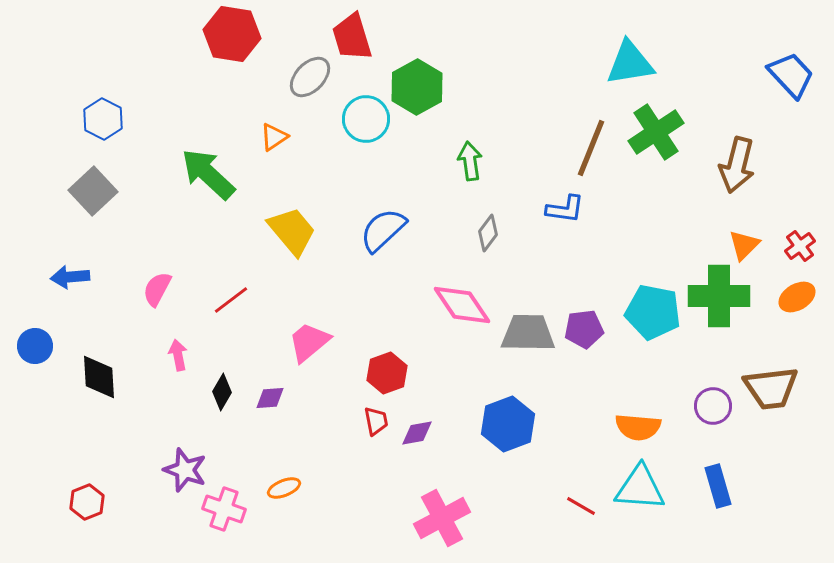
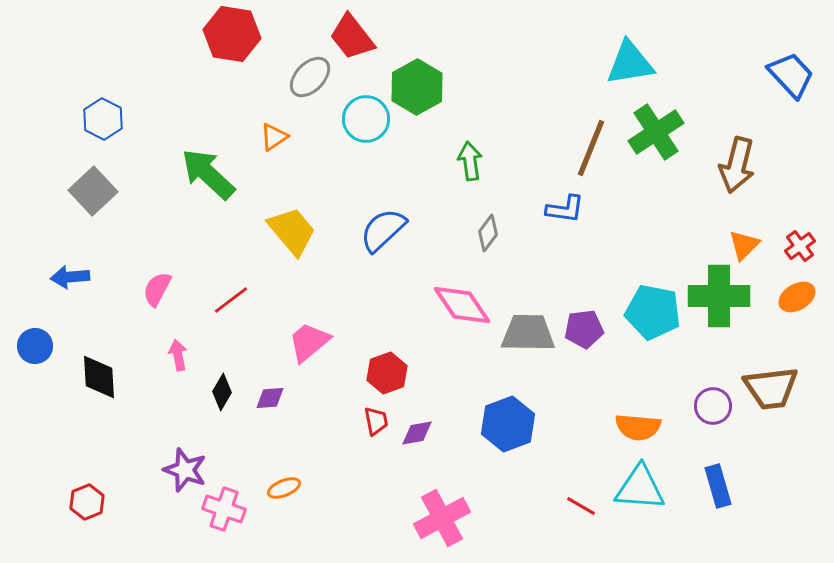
red trapezoid at (352, 37): rotated 21 degrees counterclockwise
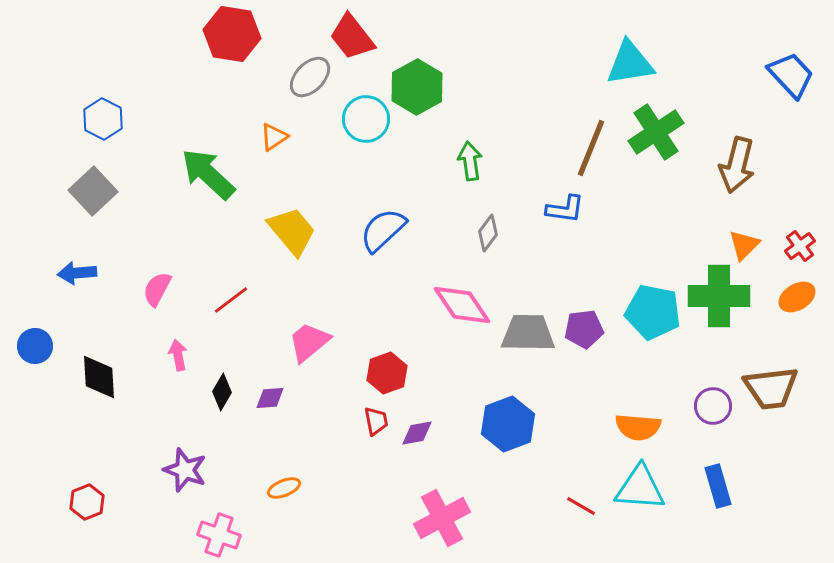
blue arrow at (70, 277): moved 7 px right, 4 px up
pink cross at (224, 509): moved 5 px left, 26 px down
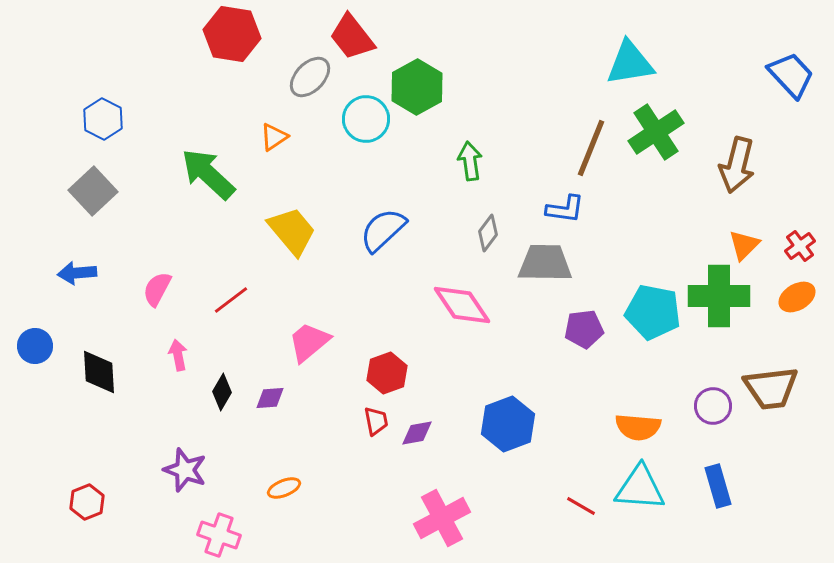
gray trapezoid at (528, 333): moved 17 px right, 70 px up
black diamond at (99, 377): moved 5 px up
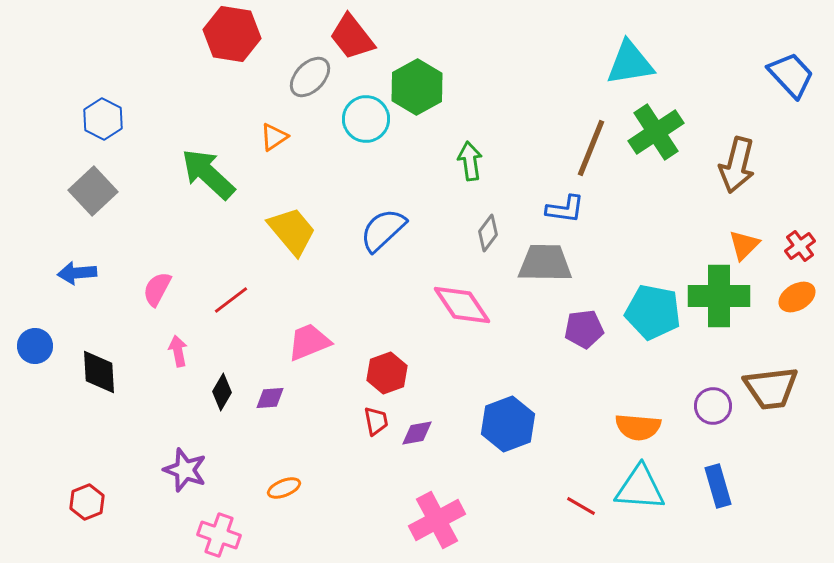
pink trapezoid at (309, 342): rotated 18 degrees clockwise
pink arrow at (178, 355): moved 4 px up
pink cross at (442, 518): moved 5 px left, 2 px down
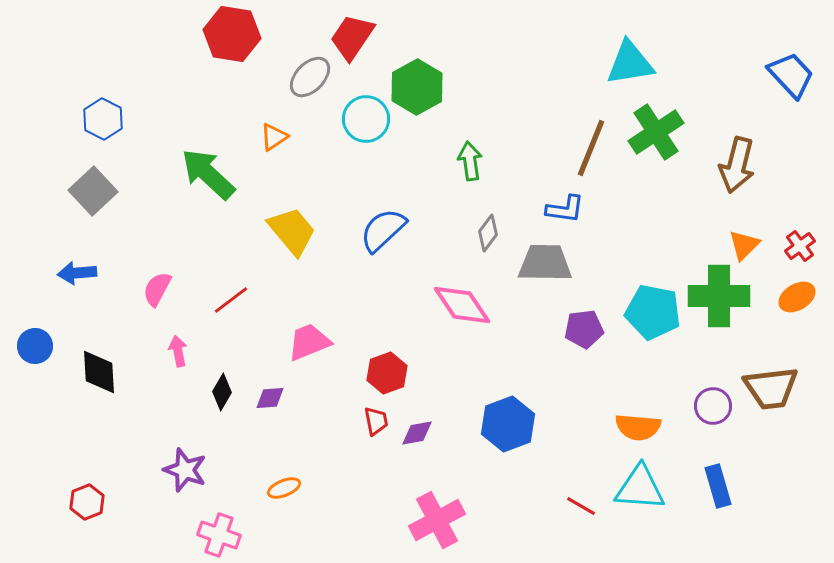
red trapezoid at (352, 37): rotated 72 degrees clockwise
